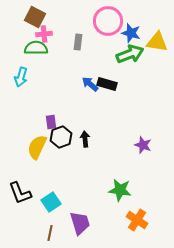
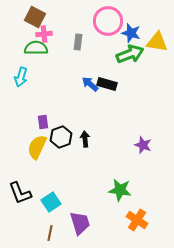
purple rectangle: moved 8 px left
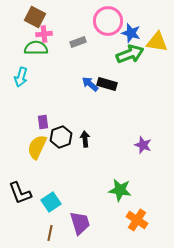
gray rectangle: rotated 63 degrees clockwise
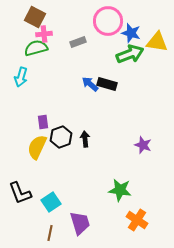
green semicircle: rotated 15 degrees counterclockwise
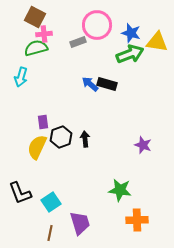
pink circle: moved 11 px left, 4 px down
orange cross: rotated 35 degrees counterclockwise
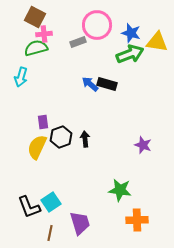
black L-shape: moved 9 px right, 14 px down
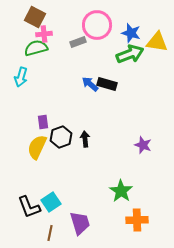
green star: moved 1 px right, 1 px down; rotated 25 degrees clockwise
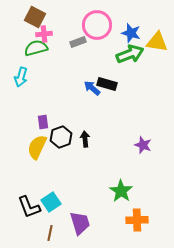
blue arrow: moved 2 px right, 4 px down
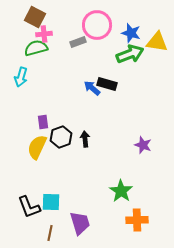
cyan square: rotated 36 degrees clockwise
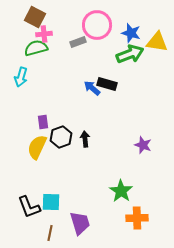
orange cross: moved 2 px up
